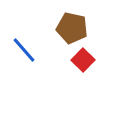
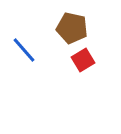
red square: rotated 15 degrees clockwise
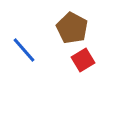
brown pentagon: rotated 16 degrees clockwise
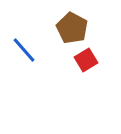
red square: moved 3 px right
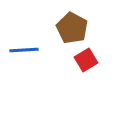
blue line: rotated 52 degrees counterclockwise
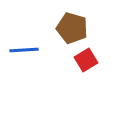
brown pentagon: rotated 12 degrees counterclockwise
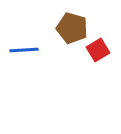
red square: moved 12 px right, 10 px up
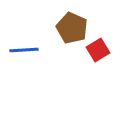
brown pentagon: rotated 8 degrees clockwise
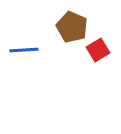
brown pentagon: moved 1 px up
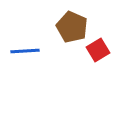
blue line: moved 1 px right, 1 px down
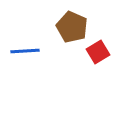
red square: moved 2 px down
